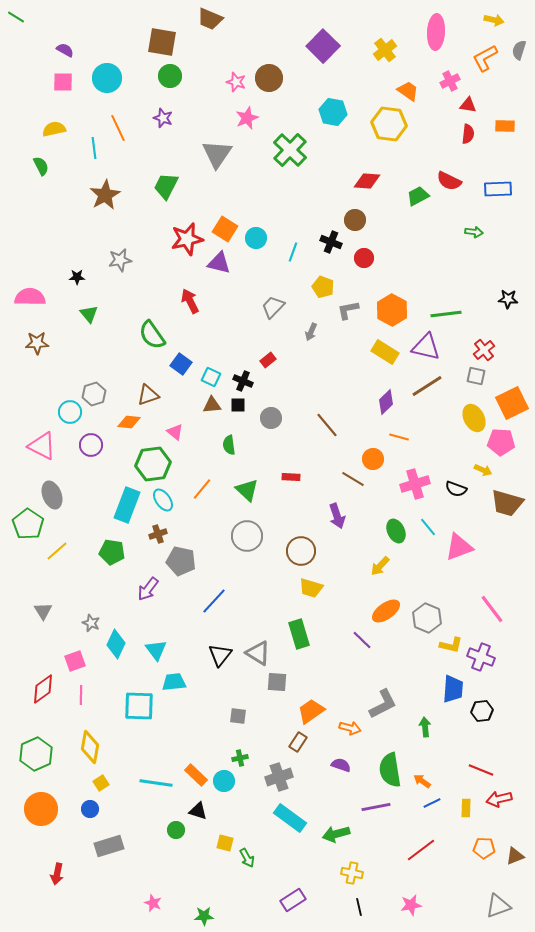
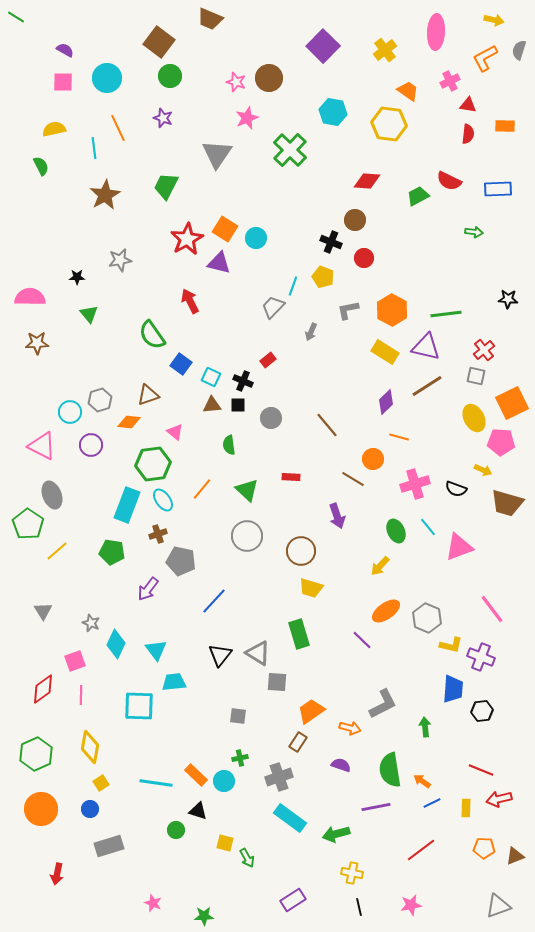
brown square at (162, 42): moved 3 px left; rotated 28 degrees clockwise
red star at (187, 239): rotated 16 degrees counterclockwise
cyan line at (293, 252): moved 34 px down
yellow pentagon at (323, 287): moved 10 px up
gray hexagon at (94, 394): moved 6 px right, 6 px down
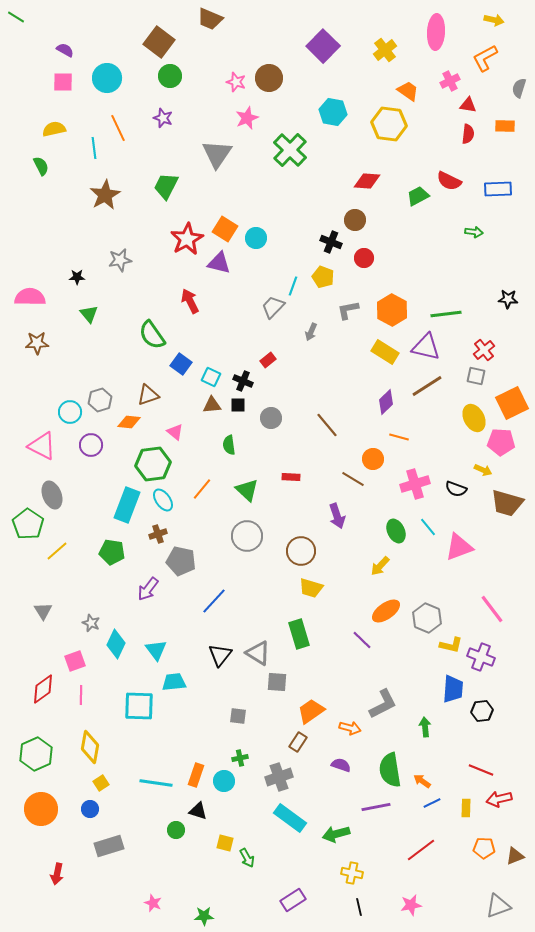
gray semicircle at (519, 50): moved 38 px down
orange rectangle at (196, 775): rotated 65 degrees clockwise
